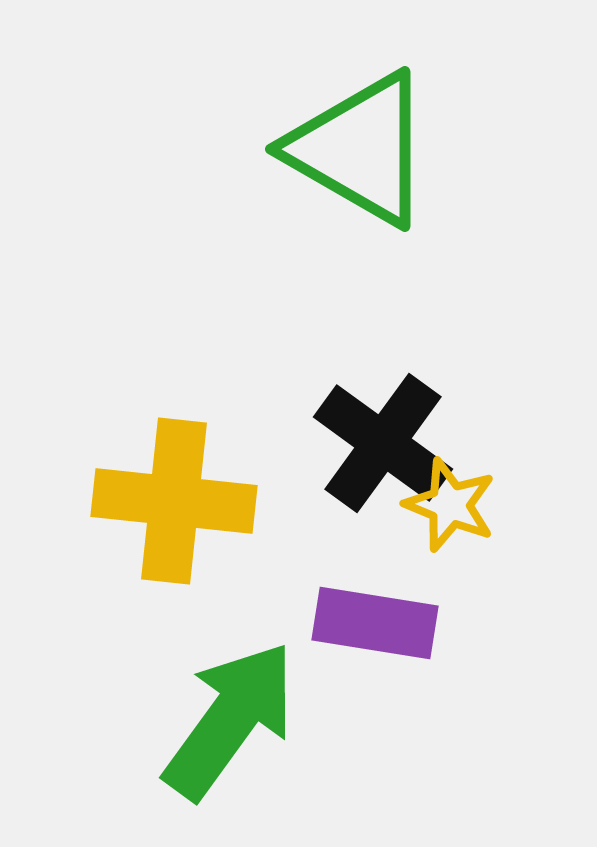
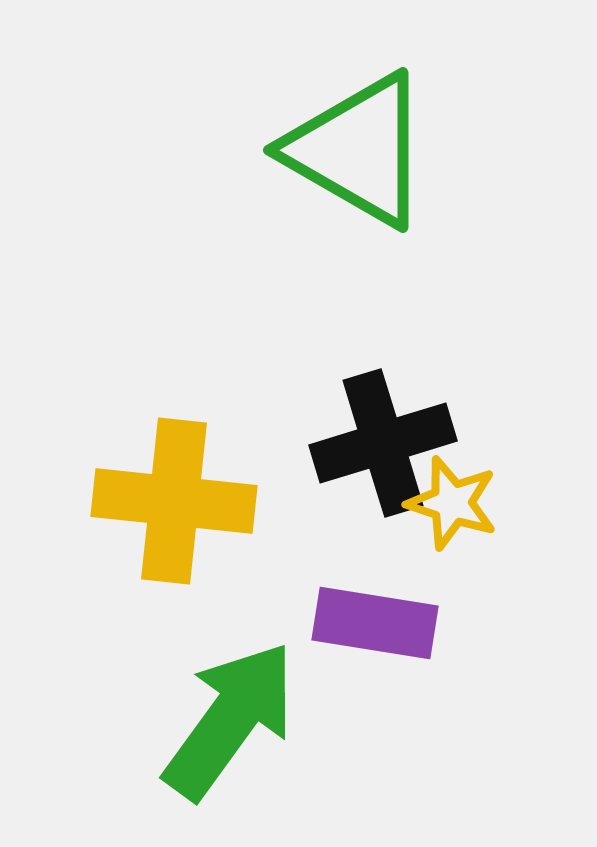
green triangle: moved 2 px left, 1 px down
black cross: rotated 37 degrees clockwise
yellow star: moved 2 px right, 2 px up; rotated 4 degrees counterclockwise
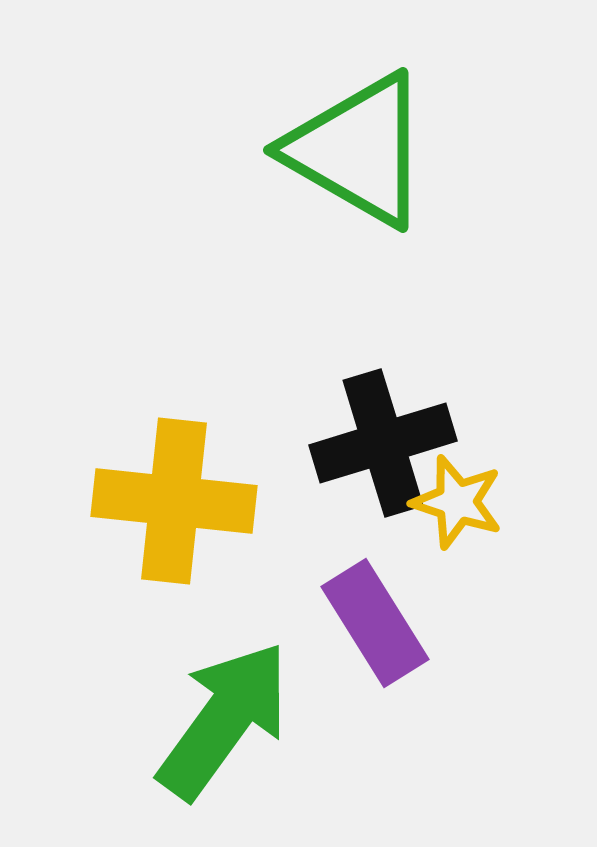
yellow star: moved 5 px right, 1 px up
purple rectangle: rotated 49 degrees clockwise
green arrow: moved 6 px left
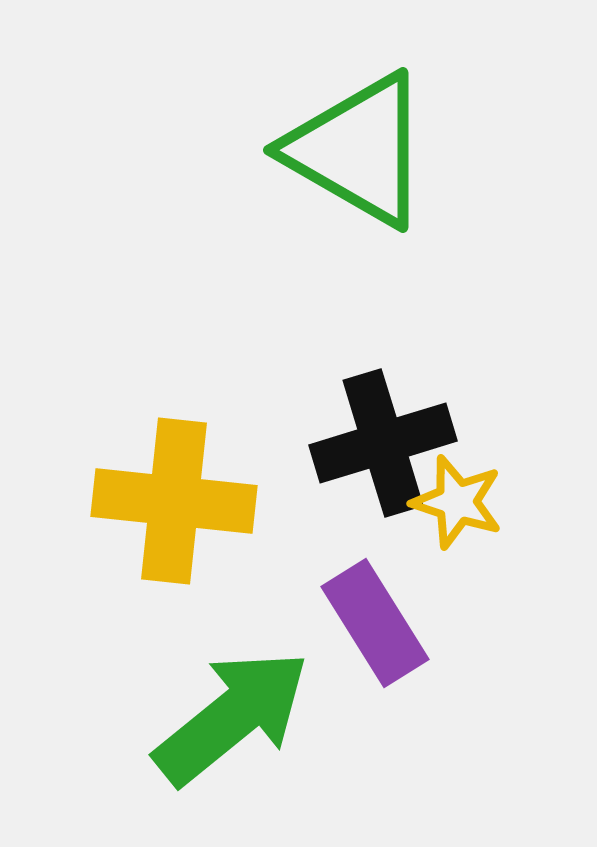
green arrow: moved 8 px right, 3 px up; rotated 15 degrees clockwise
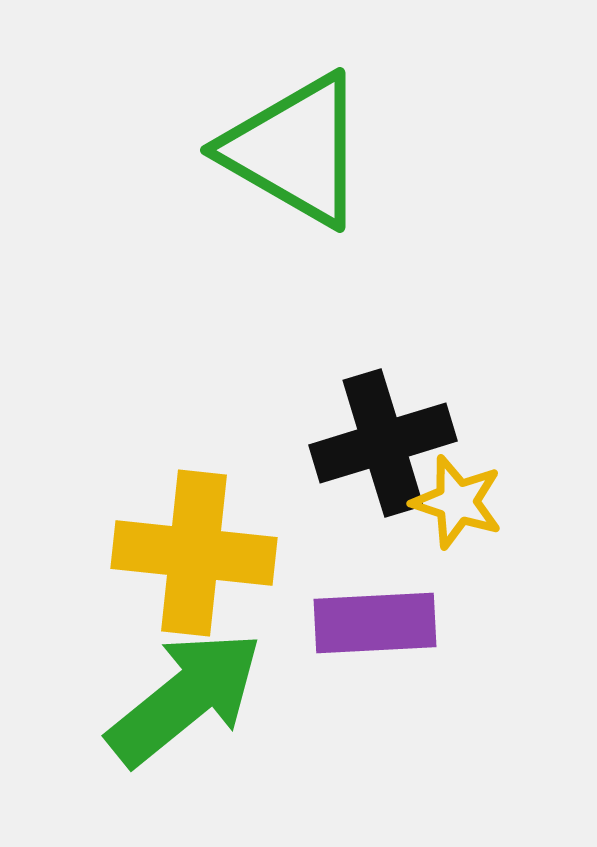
green triangle: moved 63 px left
yellow cross: moved 20 px right, 52 px down
purple rectangle: rotated 61 degrees counterclockwise
green arrow: moved 47 px left, 19 px up
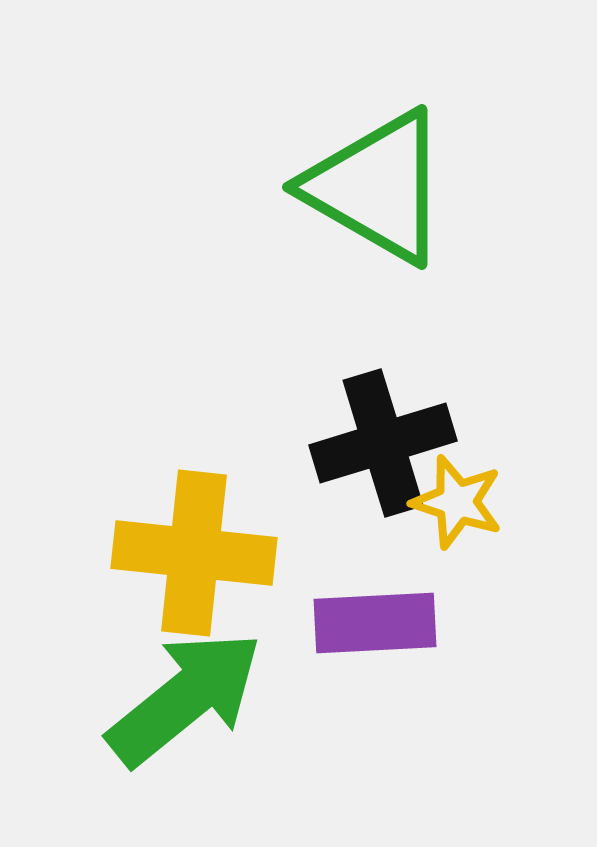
green triangle: moved 82 px right, 37 px down
